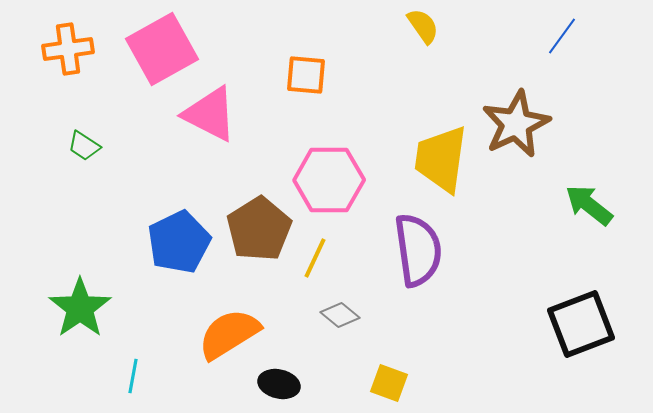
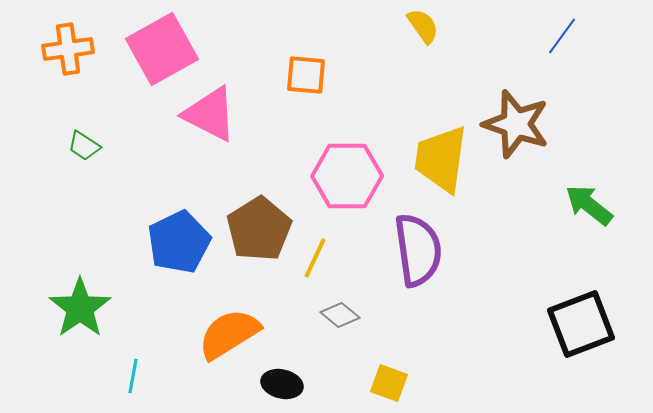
brown star: rotated 28 degrees counterclockwise
pink hexagon: moved 18 px right, 4 px up
black ellipse: moved 3 px right
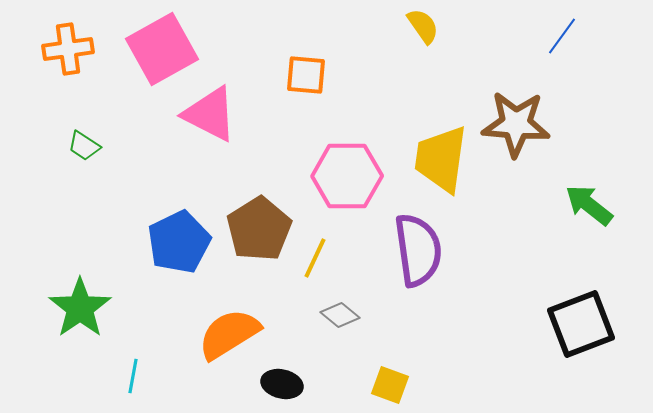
brown star: rotated 14 degrees counterclockwise
yellow square: moved 1 px right, 2 px down
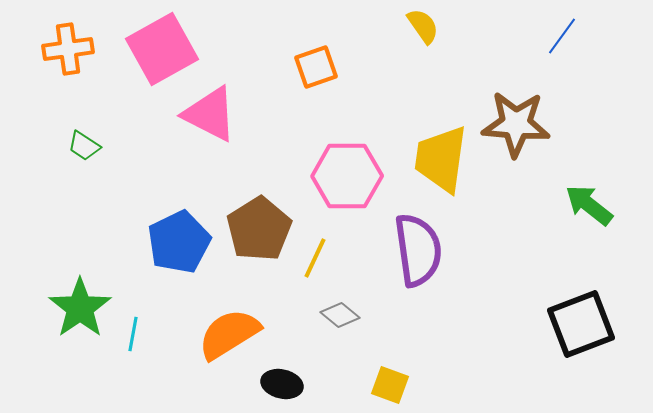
orange square: moved 10 px right, 8 px up; rotated 24 degrees counterclockwise
cyan line: moved 42 px up
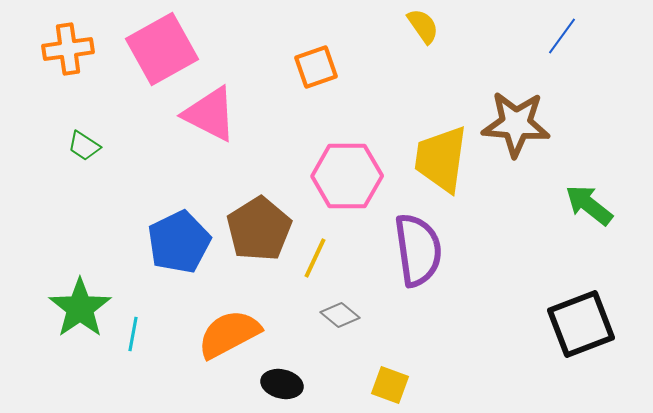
orange semicircle: rotated 4 degrees clockwise
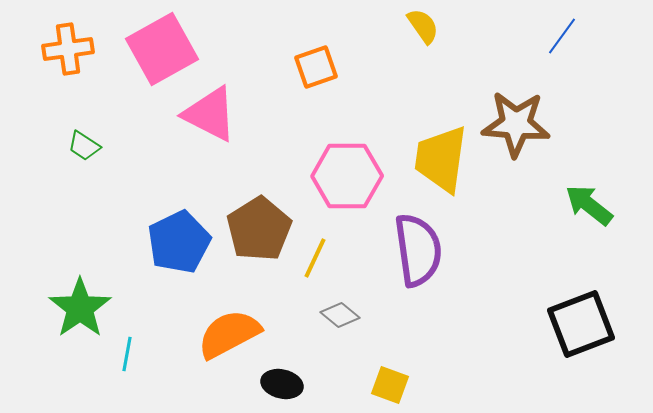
cyan line: moved 6 px left, 20 px down
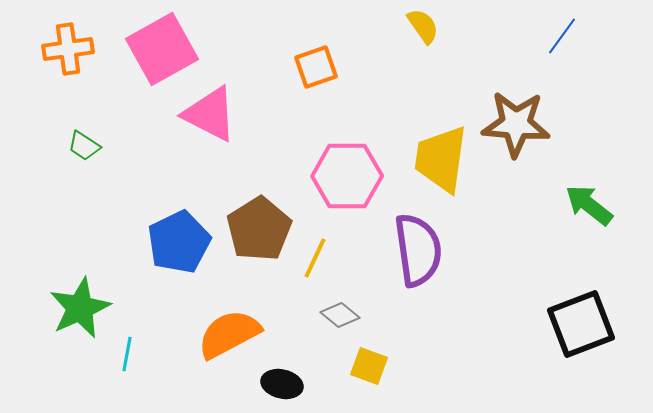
green star: rotated 10 degrees clockwise
yellow square: moved 21 px left, 19 px up
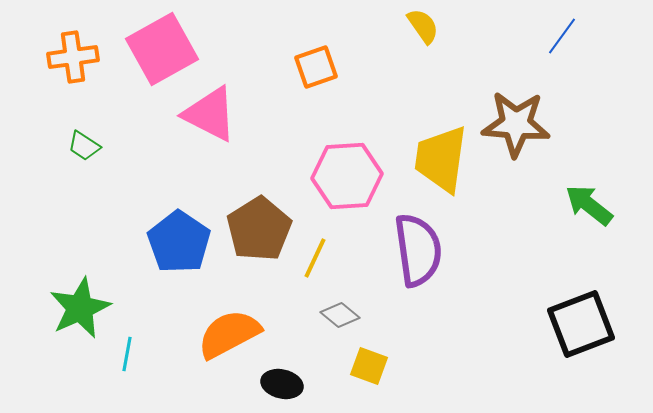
orange cross: moved 5 px right, 8 px down
pink hexagon: rotated 4 degrees counterclockwise
blue pentagon: rotated 12 degrees counterclockwise
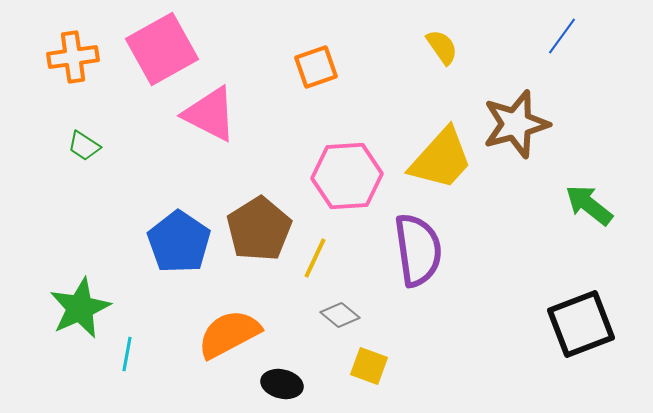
yellow semicircle: moved 19 px right, 21 px down
brown star: rotated 20 degrees counterclockwise
yellow trapezoid: rotated 146 degrees counterclockwise
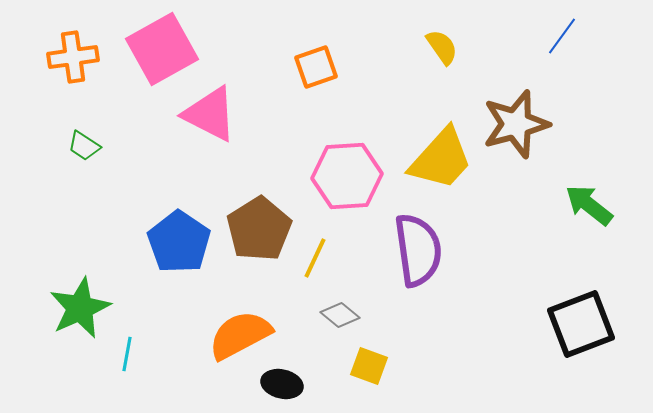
orange semicircle: moved 11 px right, 1 px down
